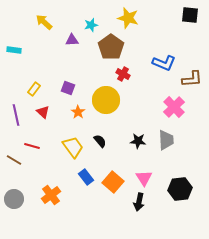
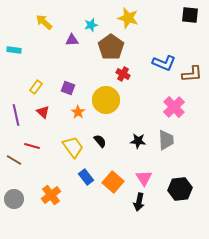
brown L-shape: moved 5 px up
yellow rectangle: moved 2 px right, 2 px up
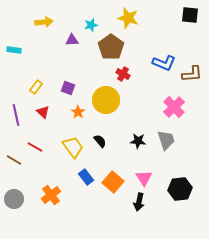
yellow arrow: rotated 132 degrees clockwise
gray trapezoid: rotated 15 degrees counterclockwise
red line: moved 3 px right, 1 px down; rotated 14 degrees clockwise
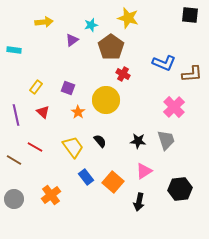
purple triangle: rotated 32 degrees counterclockwise
pink triangle: moved 7 px up; rotated 30 degrees clockwise
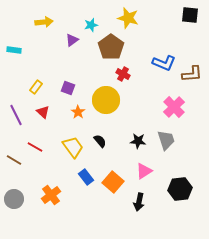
purple line: rotated 15 degrees counterclockwise
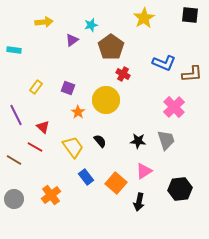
yellow star: moved 16 px right; rotated 25 degrees clockwise
red triangle: moved 15 px down
orange square: moved 3 px right, 1 px down
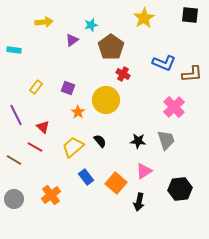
yellow trapezoid: rotated 95 degrees counterclockwise
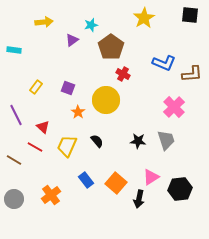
black semicircle: moved 3 px left
yellow trapezoid: moved 6 px left, 1 px up; rotated 25 degrees counterclockwise
pink triangle: moved 7 px right, 6 px down
blue rectangle: moved 3 px down
black arrow: moved 3 px up
